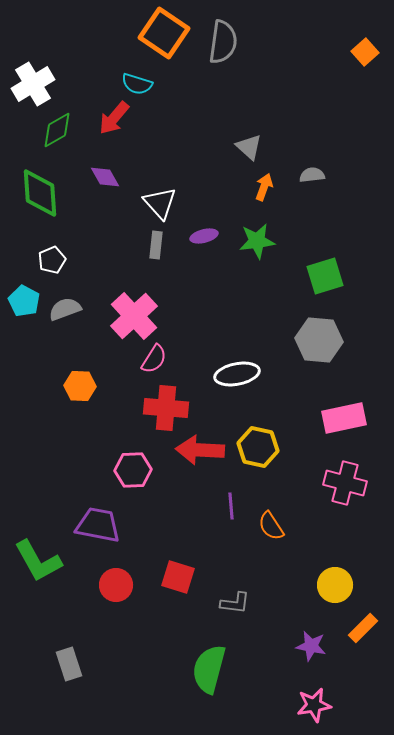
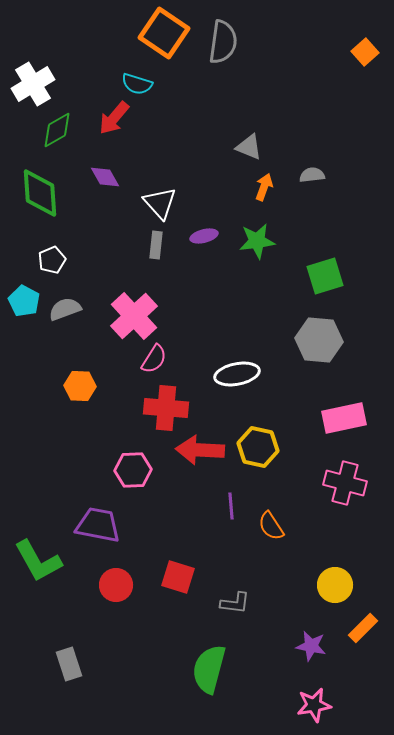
gray triangle at (249, 147): rotated 20 degrees counterclockwise
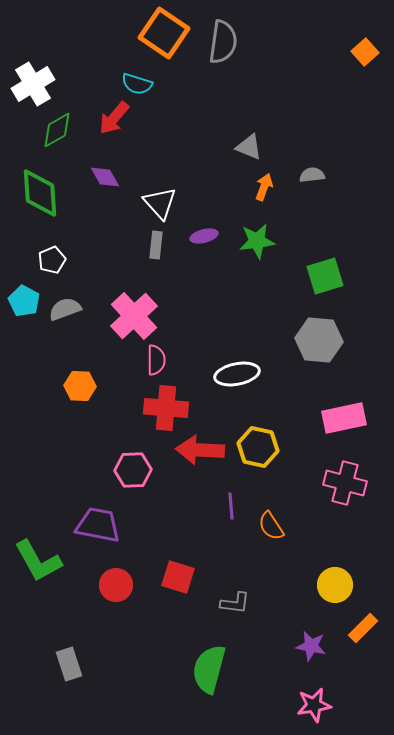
pink semicircle at (154, 359): moved 2 px right, 1 px down; rotated 32 degrees counterclockwise
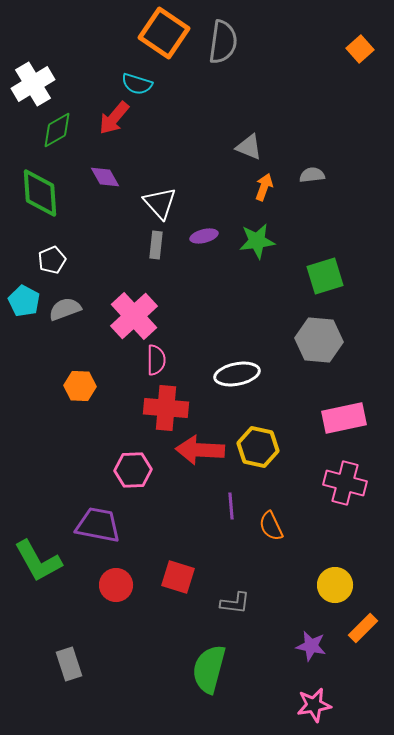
orange square at (365, 52): moved 5 px left, 3 px up
orange semicircle at (271, 526): rotated 8 degrees clockwise
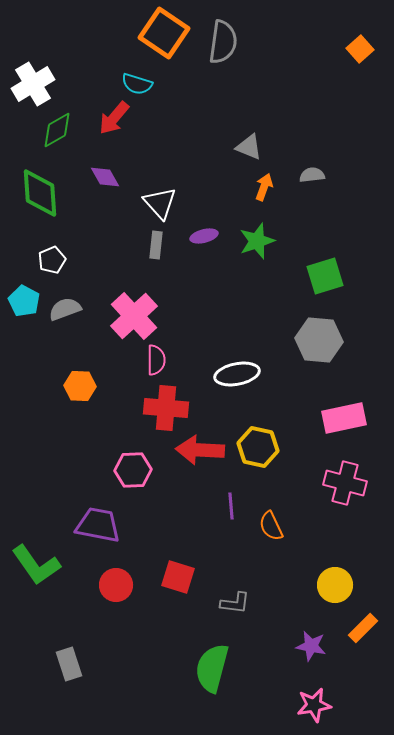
green star at (257, 241): rotated 12 degrees counterclockwise
green L-shape at (38, 561): moved 2 px left, 4 px down; rotated 6 degrees counterclockwise
green semicircle at (209, 669): moved 3 px right, 1 px up
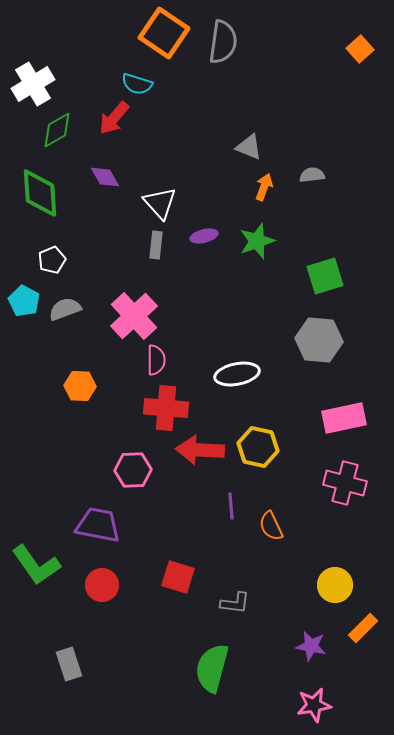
red circle at (116, 585): moved 14 px left
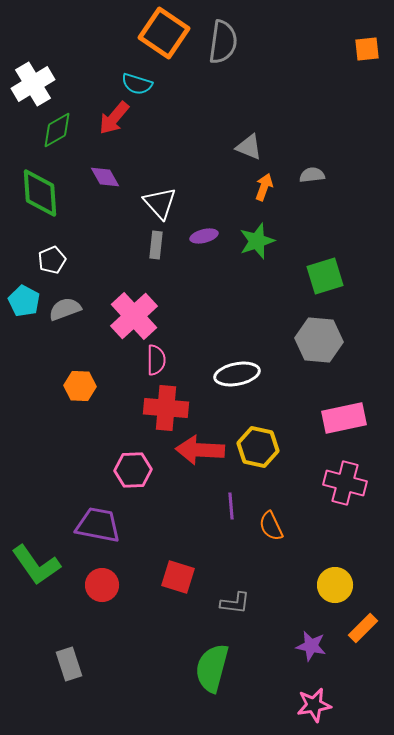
orange square at (360, 49): moved 7 px right; rotated 36 degrees clockwise
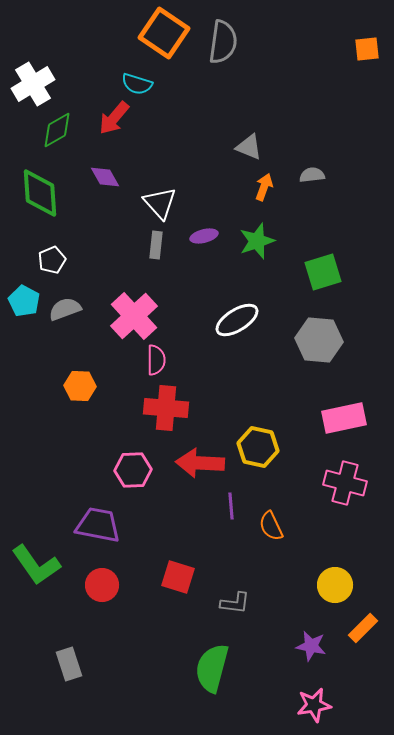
green square at (325, 276): moved 2 px left, 4 px up
white ellipse at (237, 374): moved 54 px up; rotated 21 degrees counterclockwise
red arrow at (200, 450): moved 13 px down
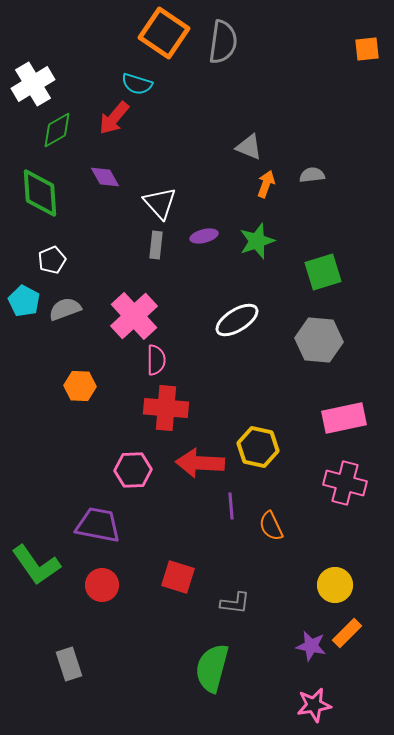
orange arrow at (264, 187): moved 2 px right, 3 px up
orange rectangle at (363, 628): moved 16 px left, 5 px down
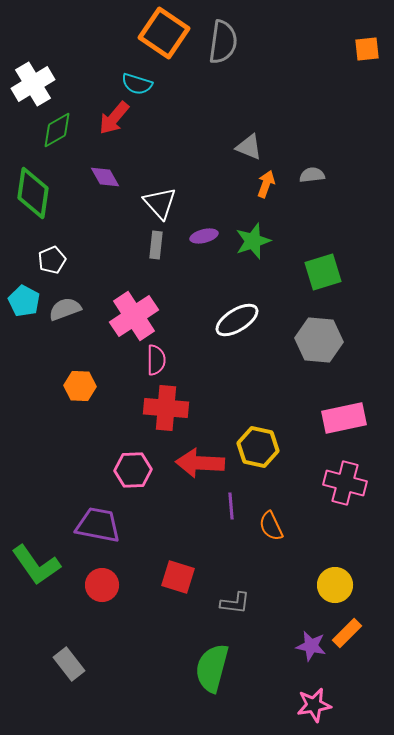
green diamond at (40, 193): moved 7 px left; rotated 12 degrees clockwise
green star at (257, 241): moved 4 px left
pink cross at (134, 316): rotated 9 degrees clockwise
gray rectangle at (69, 664): rotated 20 degrees counterclockwise
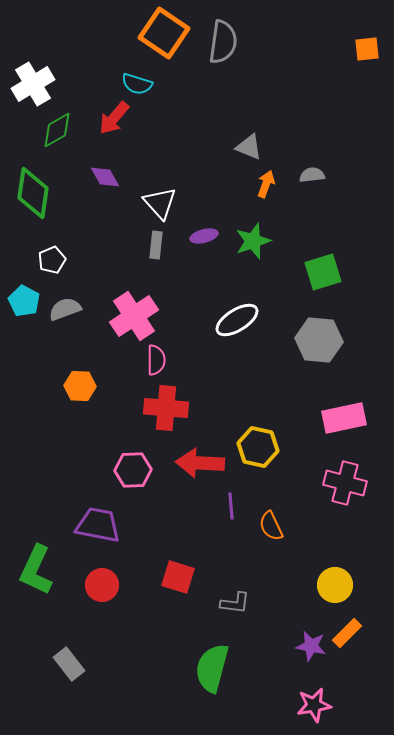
green L-shape at (36, 565): moved 5 px down; rotated 60 degrees clockwise
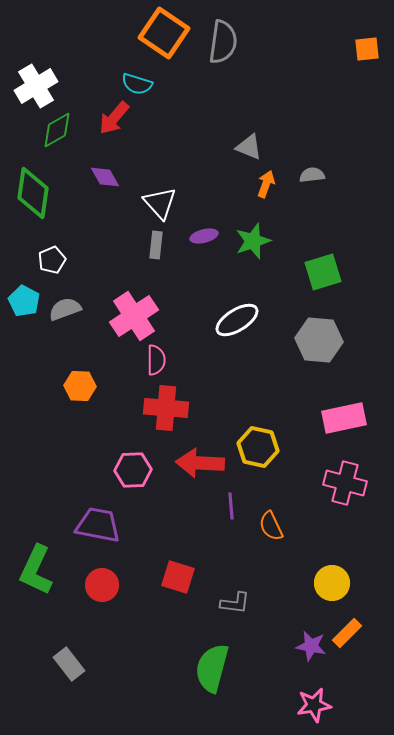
white cross at (33, 84): moved 3 px right, 2 px down
yellow circle at (335, 585): moved 3 px left, 2 px up
